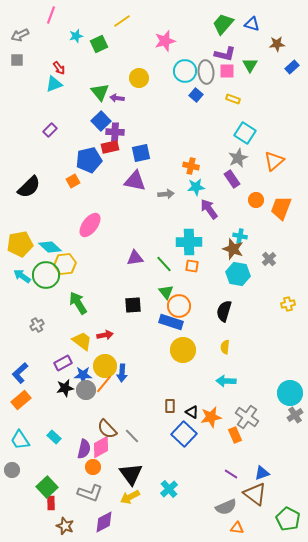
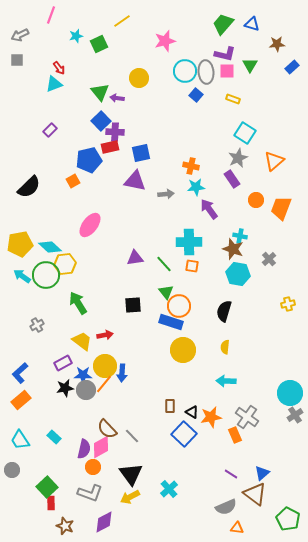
blue triangle at (262, 473): rotated 21 degrees counterclockwise
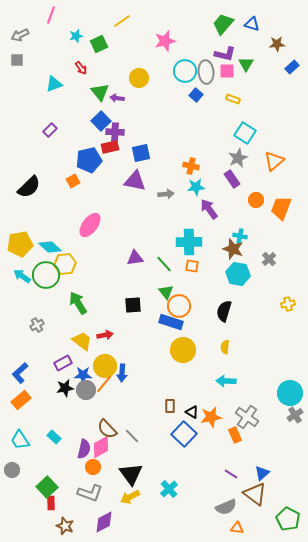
green triangle at (250, 65): moved 4 px left, 1 px up
red arrow at (59, 68): moved 22 px right
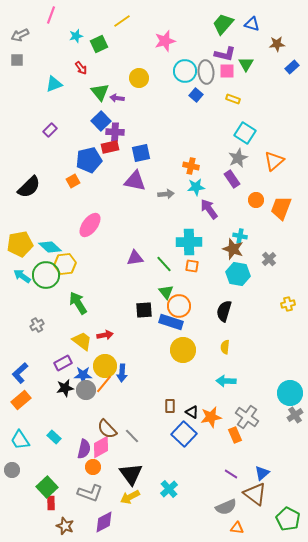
black square at (133, 305): moved 11 px right, 5 px down
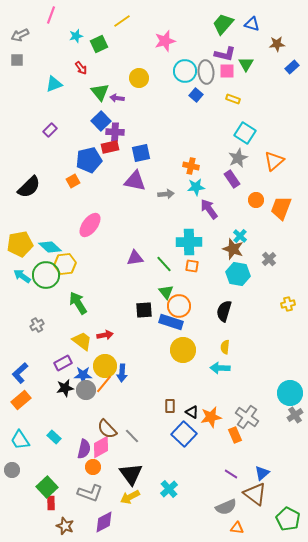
cyan cross at (240, 236): rotated 32 degrees clockwise
cyan arrow at (226, 381): moved 6 px left, 13 px up
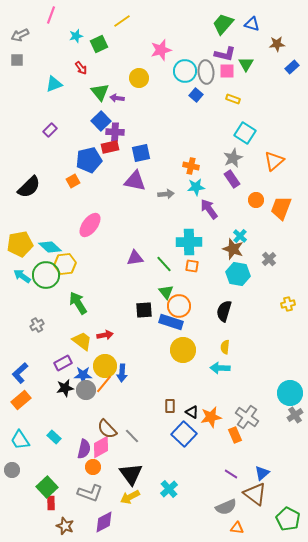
pink star at (165, 41): moved 4 px left, 9 px down
gray star at (238, 158): moved 5 px left
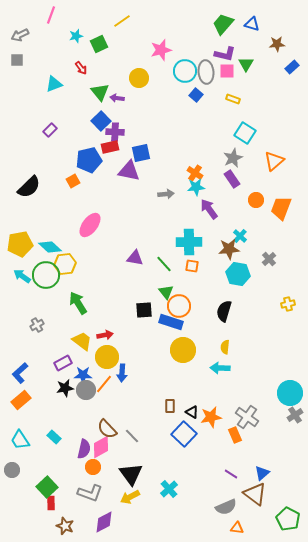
orange cross at (191, 166): moved 4 px right, 7 px down; rotated 21 degrees clockwise
purple triangle at (135, 181): moved 6 px left, 10 px up
brown star at (233, 249): moved 4 px left; rotated 25 degrees counterclockwise
purple triangle at (135, 258): rotated 18 degrees clockwise
yellow circle at (105, 366): moved 2 px right, 9 px up
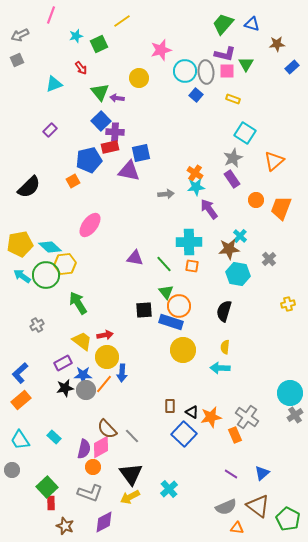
gray square at (17, 60): rotated 24 degrees counterclockwise
brown triangle at (255, 494): moved 3 px right, 12 px down
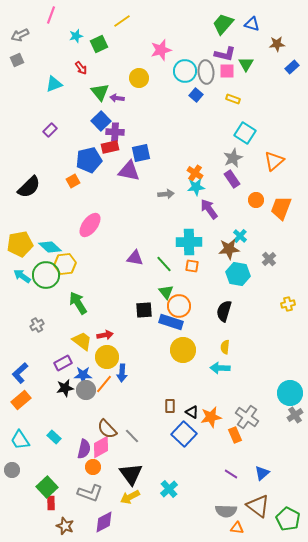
gray semicircle at (226, 507): moved 4 px down; rotated 25 degrees clockwise
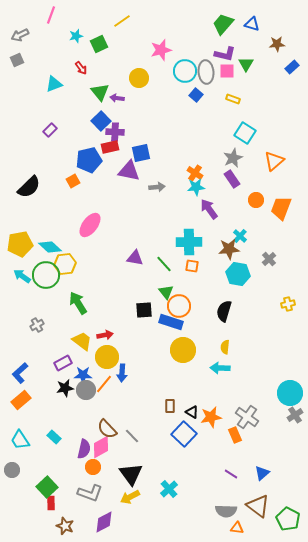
gray arrow at (166, 194): moved 9 px left, 7 px up
